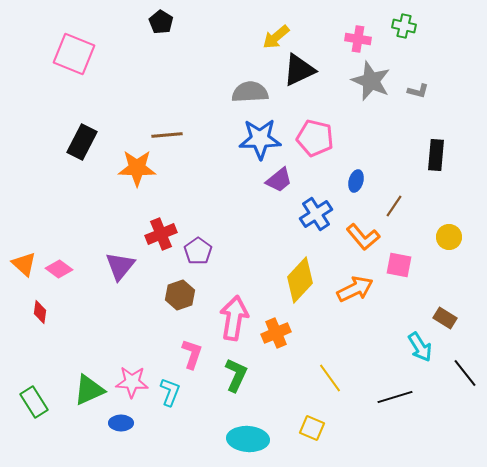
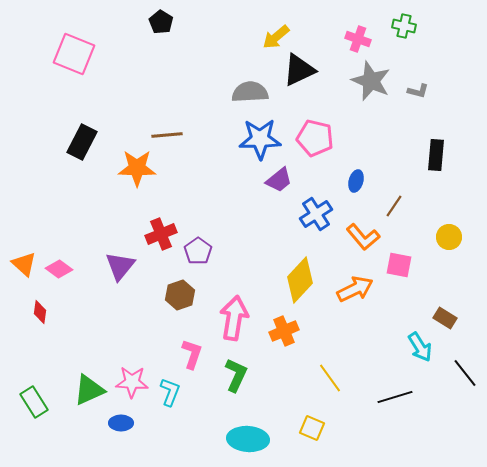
pink cross at (358, 39): rotated 10 degrees clockwise
orange cross at (276, 333): moved 8 px right, 2 px up
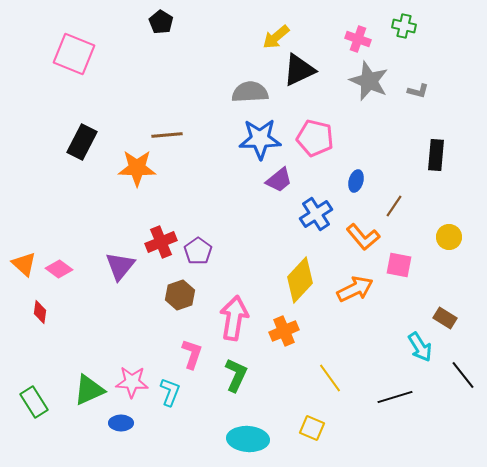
gray star at (371, 81): moved 2 px left
red cross at (161, 234): moved 8 px down
black line at (465, 373): moved 2 px left, 2 px down
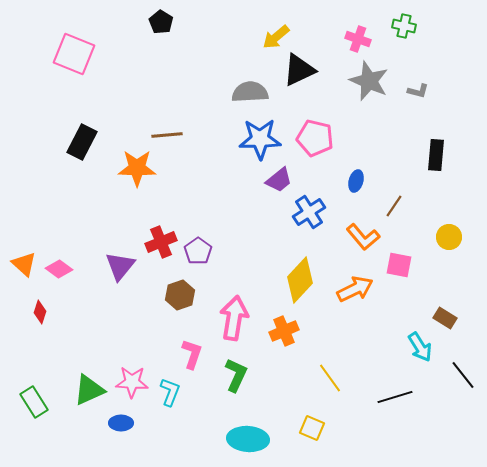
blue cross at (316, 214): moved 7 px left, 2 px up
red diamond at (40, 312): rotated 10 degrees clockwise
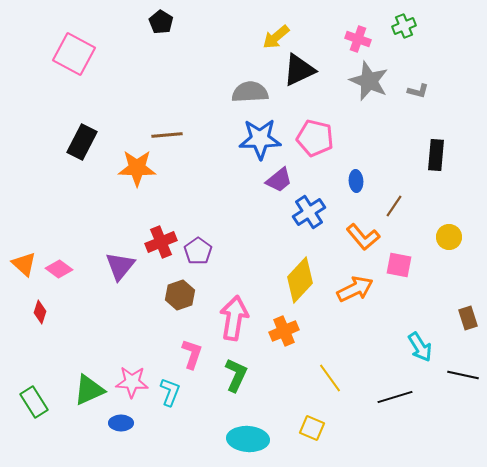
green cross at (404, 26): rotated 35 degrees counterclockwise
pink square at (74, 54): rotated 6 degrees clockwise
blue ellipse at (356, 181): rotated 20 degrees counterclockwise
brown rectangle at (445, 318): moved 23 px right; rotated 40 degrees clockwise
black line at (463, 375): rotated 40 degrees counterclockwise
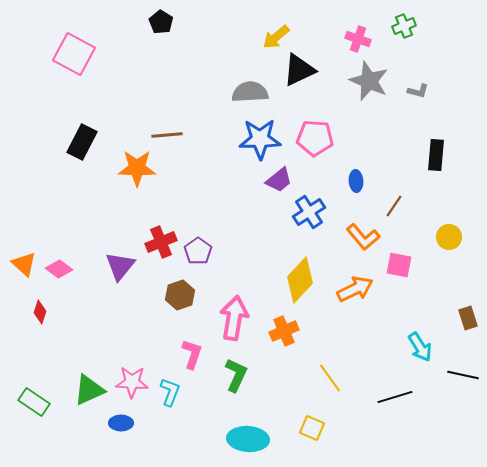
pink pentagon at (315, 138): rotated 9 degrees counterclockwise
green rectangle at (34, 402): rotated 24 degrees counterclockwise
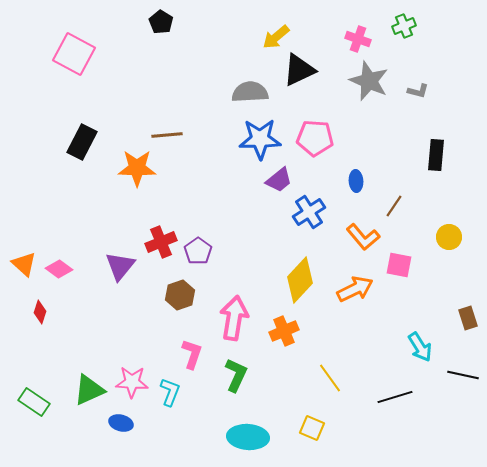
blue ellipse at (121, 423): rotated 15 degrees clockwise
cyan ellipse at (248, 439): moved 2 px up
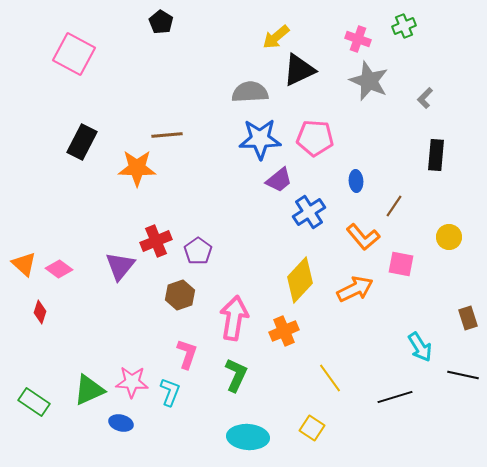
gray L-shape at (418, 91): moved 7 px right, 7 px down; rotated 120 degrees clockwise
red cross at (161, 242): moved 5 px left, 1 px up
pink square at (399, 265): moved 2 px right, 1 px up
pink L-shape at (192, 354): moved 5 px left
yellow square at (312, 428): rotated 10 degrees clockwise
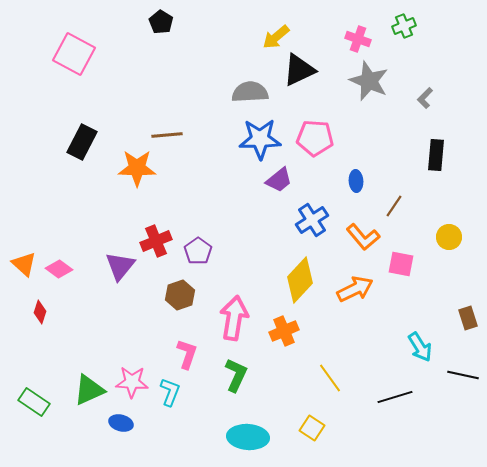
blue cross at (309, 212): moved 3 px right, 8 px down
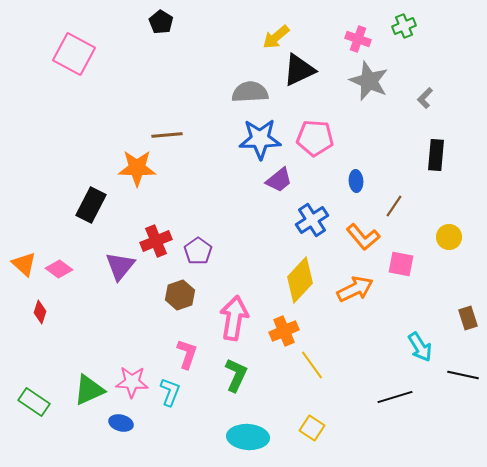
black rectangle at (82, 142): moved 9 px right, 63 px down
yellow line at (330, 378): moved 18 px left, 13 px up
